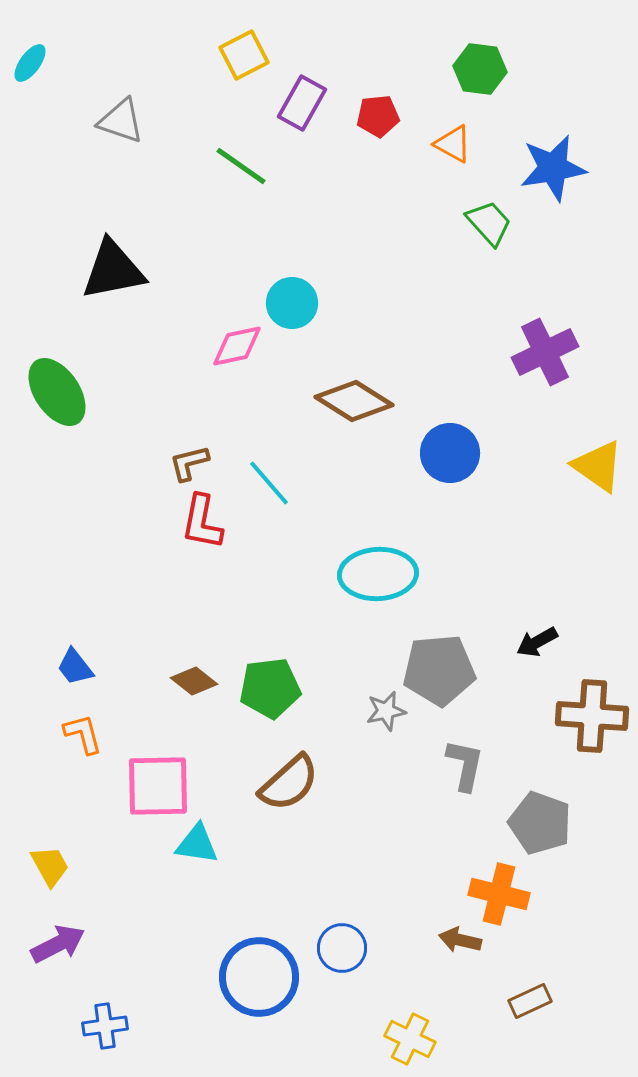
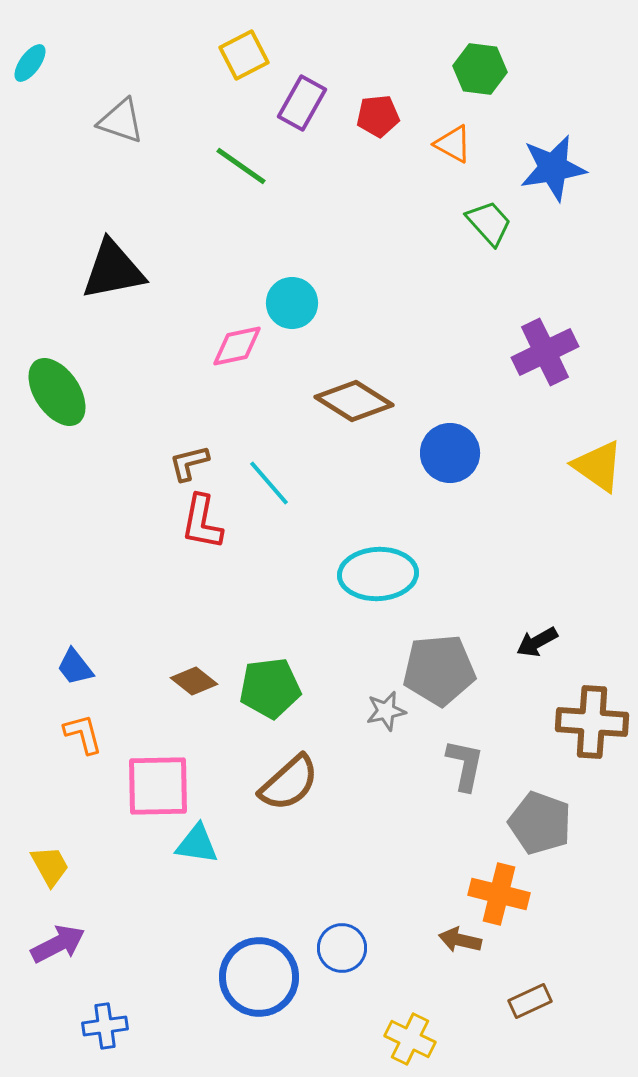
brown cross at (592, 716): moved 6 px down
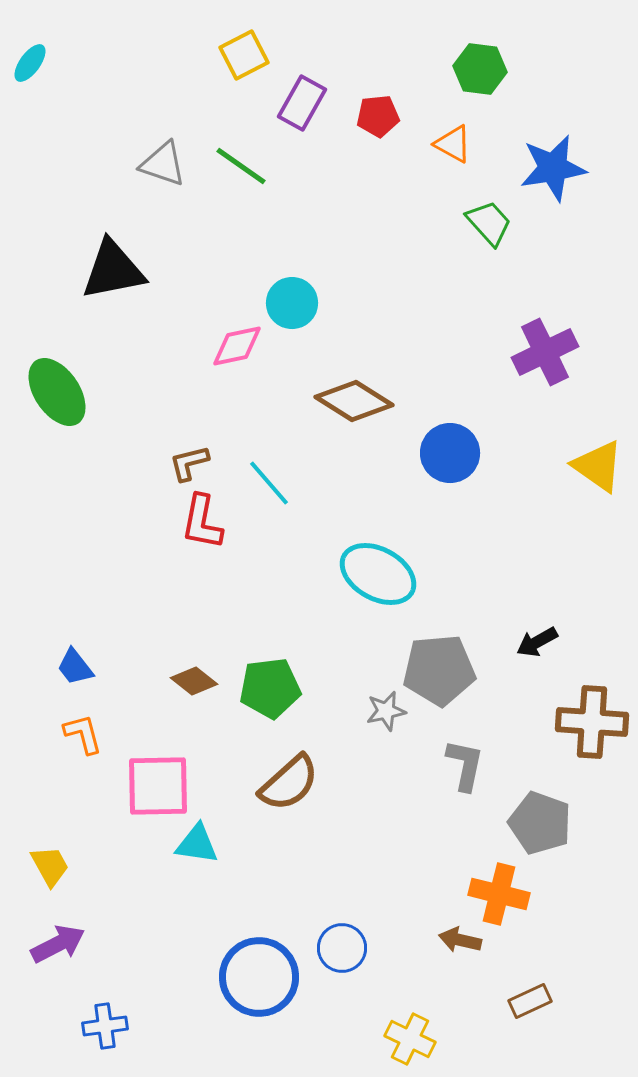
gray triangle at (121, 121): moved 42 px right, 43 px down
cyan ellipse at (378, 574): rotated 32 degrees clockwise
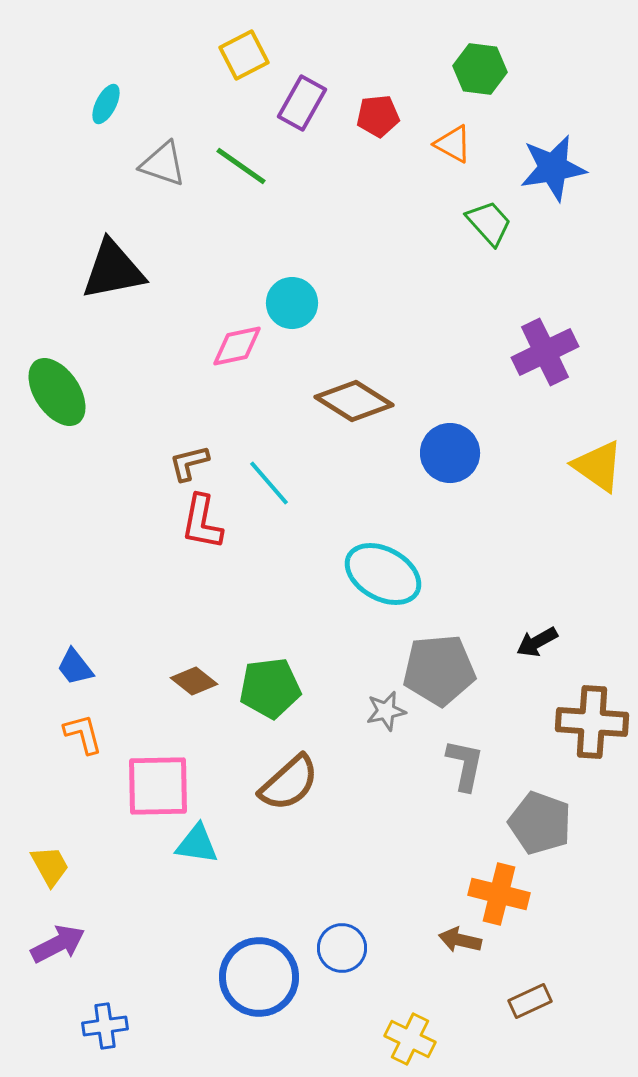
cyan ellipse at (30, 63): moved 76 px right, 41 px down; rotated 9 degrees counterclockwise
cyan ellipse at (378, 574): moved 5 px right
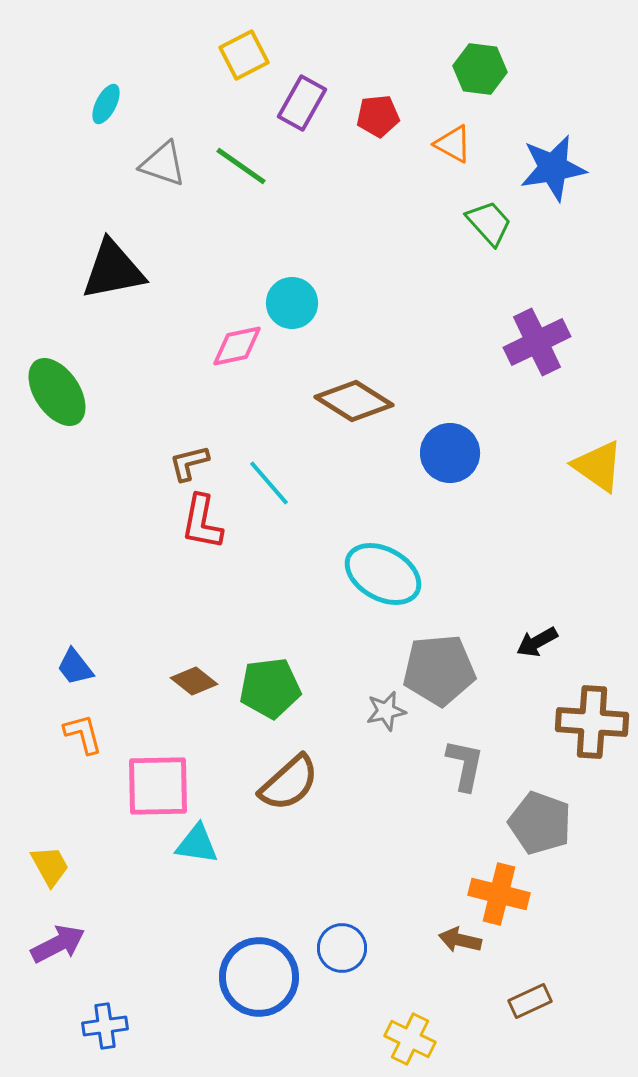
purple cross at (545, 352): moved 8 px left, 10 px up
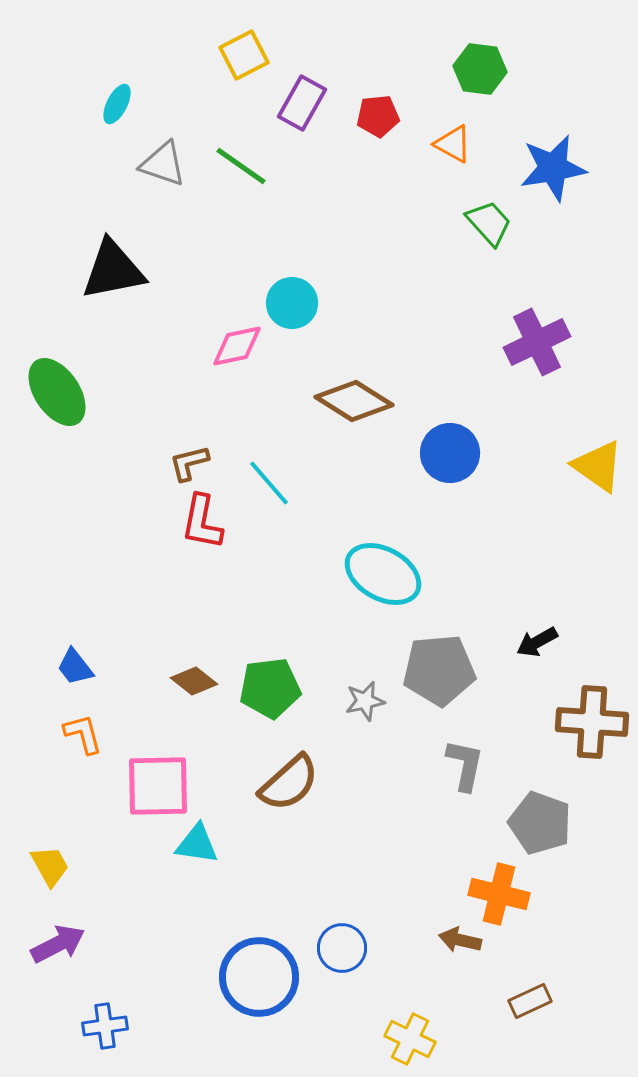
cyan ellipse at (106, 104): moved 11 px right
gray star at (386, 711): moved 21 px left, 10 px up
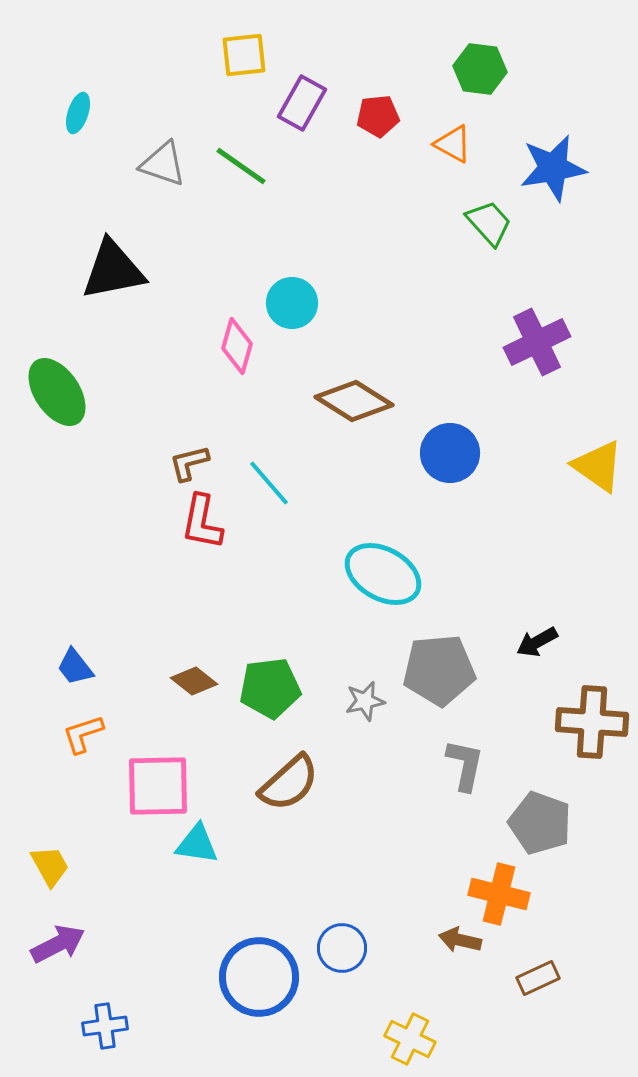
yellow square at (244, 55): rotated 21 degrees clockwise
cyan ellipse at (117, 104): moved 39 px left, 9 px down; rotated 9 degrees counterclockwise
pink diamond at (237, 346): rotated 62 degrees counterclockwise
orange L-shape at (83, 734): rotated 93 degrees counterclockwise
brown rectangle at (530, 1001): moved 8 px right, 23 px up
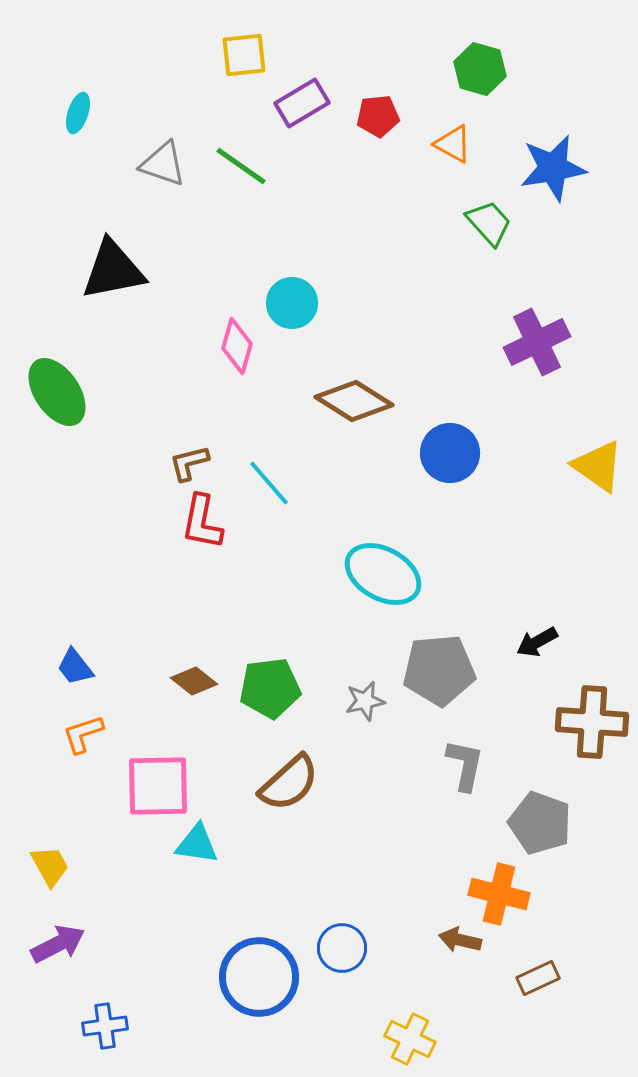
green hexagon at (480, 69): rotated 9 degrees clockwise
purple rectangle at (302, 103): rotated 30 degrees clockwise
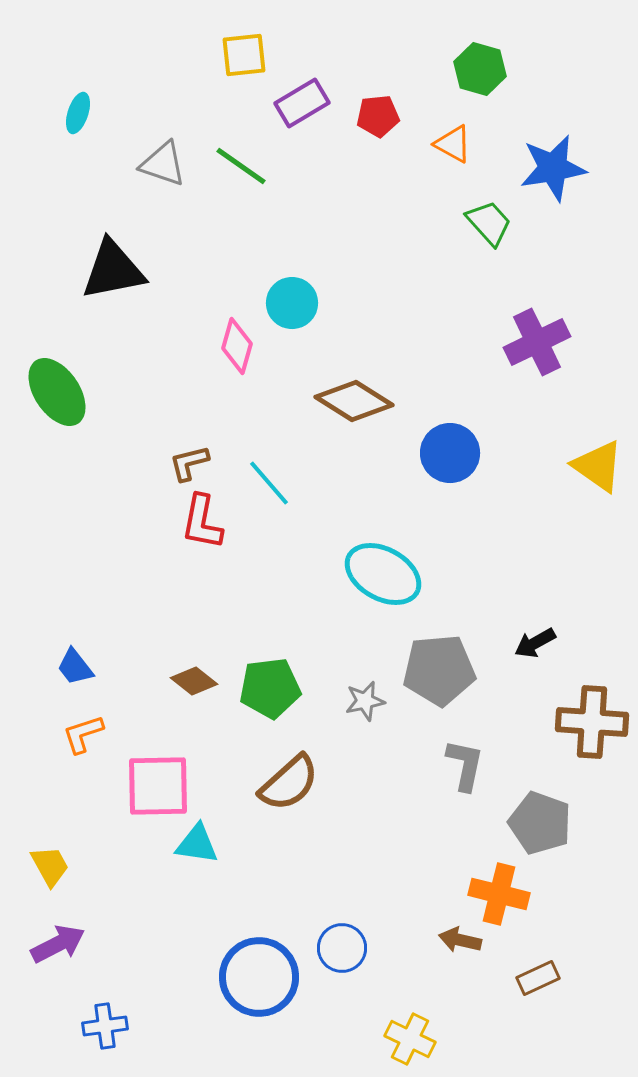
black arrow at (537, 642): moved 2 px left, 1 px down
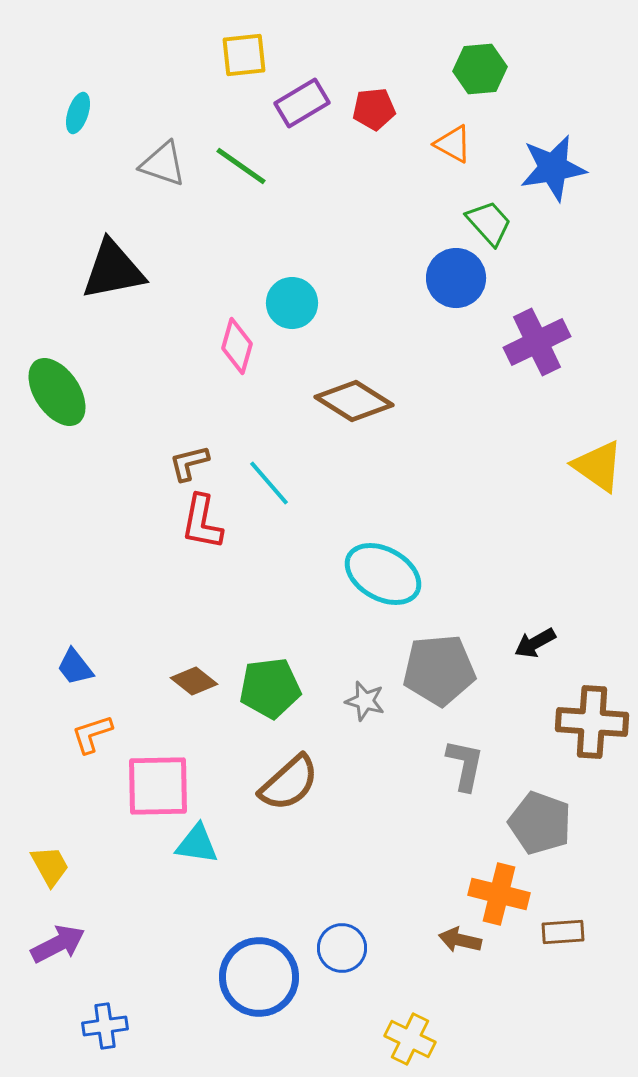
green hexagon at (480, 69): rotated 21 degrees counterclockwise
red pentagon at (378, 116): moved 4 px left, 7 px up
blue circle at (450, 453): moved 6 px right, 175 px up
gray star at (365, 701): rotated 27 degrees clockwise
orange L-shape at (83, 734): moved 9 px right
brown rectangle at (538, 978): moved 25 px right, 46 px up; rotated 21 degrees clockwise
